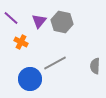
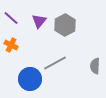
gray hexagon: moved 3 px right, 3 px down; rotated 20 degrees clockwise
orange cross: moved 10 px left, 3 px down
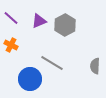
purple triangle: rotated 28 degrees clockwise
gray line: moved 3 px left; rotated 60 degrees clockwise
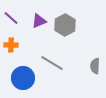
orange cross: rotated 24 degrees counterclockwise
blue circle: moved 7 px left, 1 px up
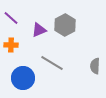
purple triangle: moved 9 px down
